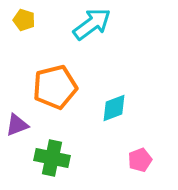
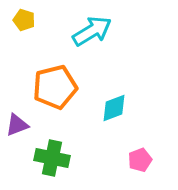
cyan arrow: moved 7 px down; rotated 6 degrees clockwise
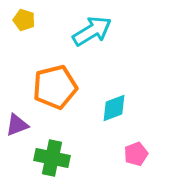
pink pentagon: moved 4 px left, 6 px up
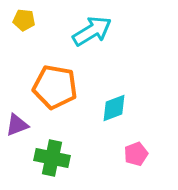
yellow pentagon: rotated 10 degrees counterclockwise
orange pentagon: rotated 24 degrees clockwise
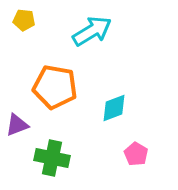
pink pentagon: rotated 20 degrees counterclockwise
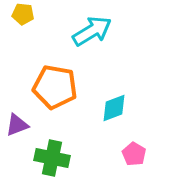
yellow pentagon: moved 1 px left, 6 px up
pink pentagon: moved 2 px left
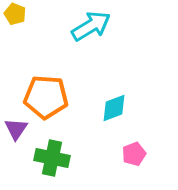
yellow pentagon: moved 8 px left; rotated 15 degrees clockwise
cyan arrow: moved 1 px left, 5 px up
orange pentagon: moved 9 px left, 10 px down; rotated 6 degrees counterclockwise
purple triangle: moved 1 px left, 4 px down; rotated 35 degrees counterclockwise
pink pentagon: rotated 20 degrees clockwise
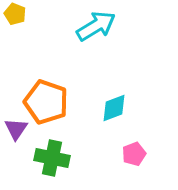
cyan arrow: moved 5 px right
orange pentagon: moved 5 px down; rotated 15 degrees clockwise
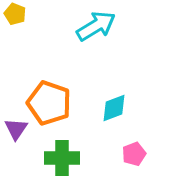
orange pentagon: moved 3 px right, 1 px down
green cross: moved 10 px right; rotated 12 degrees counterclockwise
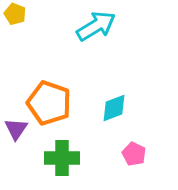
pink pentagon: rotated 25 degrees counterclockwise
